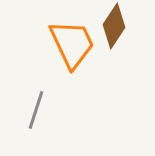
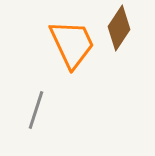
brown diamond: moved 5 px right, 2 px down
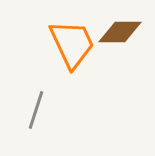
brown diamond: moved 1 px right, 4 px down; rotated 57 degrees clockwise
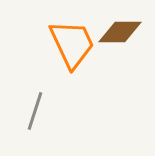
gray line: moved 1 px left, 1 px down
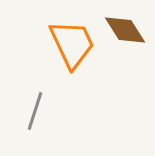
brown diamond: moved 5 px right, 2 px up; rotated 57 degrees clockwise
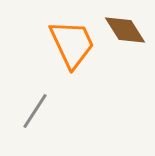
gray line: rotated 15 degrees clockwise
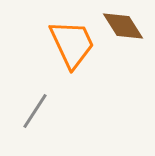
brown diamond: moved 2 px left, 4 px up
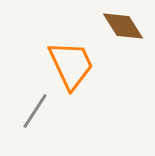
orange trapezoid: moved 1 px left, 21 px down
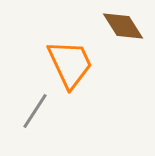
orange trapezoid: moved 1 px left, 1 px up
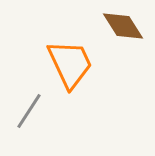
gray line: moved 6 px left
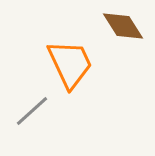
gray line: moved 3 px right; rotated 15 degrees clockwise
